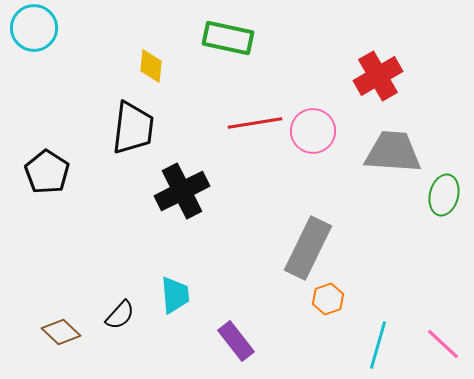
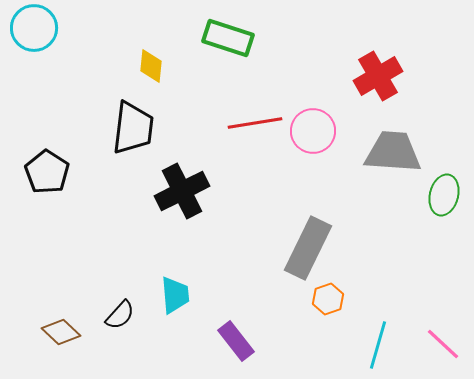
green rectangle: rotated 6 degrees clockwise
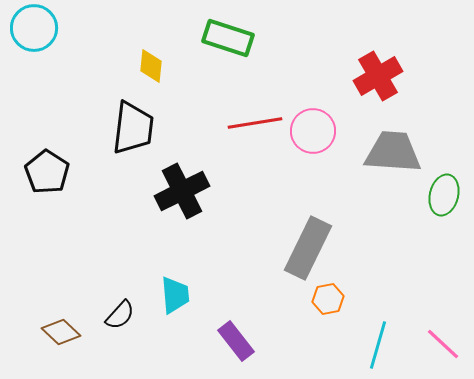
orange hexagon: rotated 8 degrees clockwise
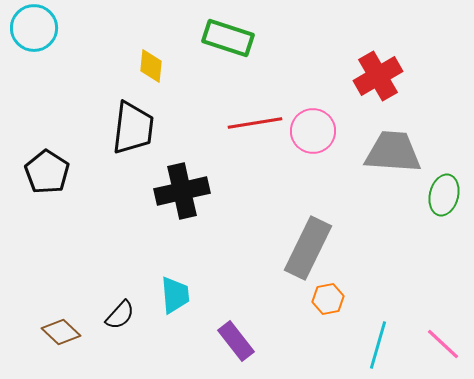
black cross: rotated 14 degrees clockwise
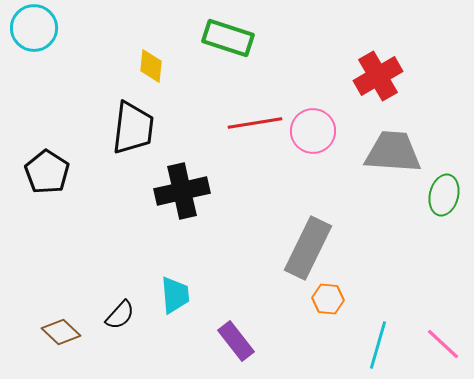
orange hexagon: rotated 16 degrees clockwise
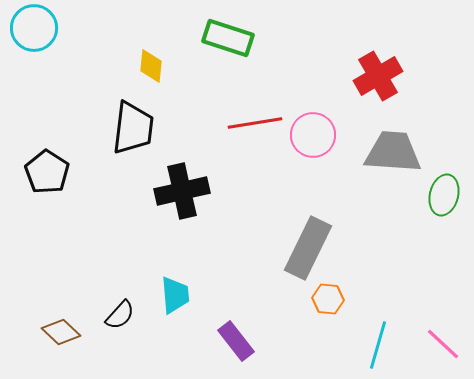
pink circle: moved 4 px down
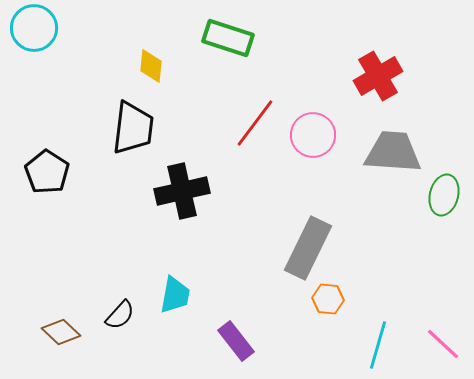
red line: rotated 44 degrees counterclockwise
cyan trapezoid: rotated 15 degrees clockwise
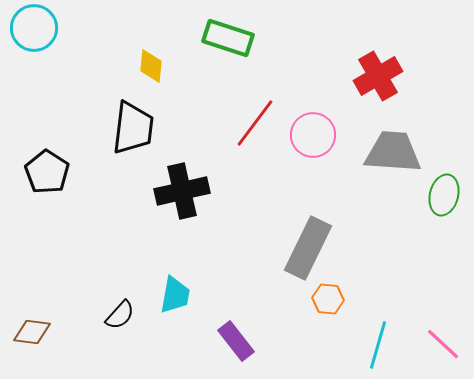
brown diamond: moved 29 px left; rotated 36 degrees counterclockwise
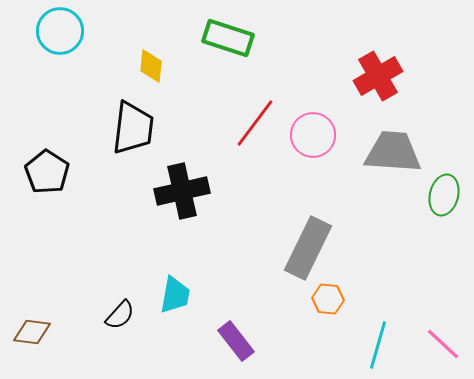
cyan circle: moved 26 px right, 3 px down
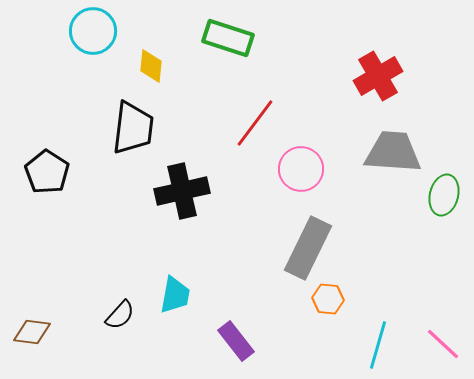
cyan circle: moved 33 px right
pink circle: moved 12 px left, 34 px down
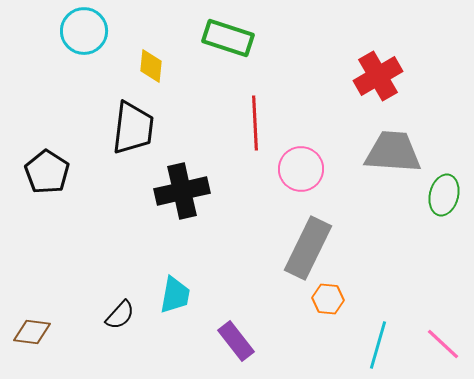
cyan circle: moved 9 px left
red line: rotated 40 degrees counterclockwise
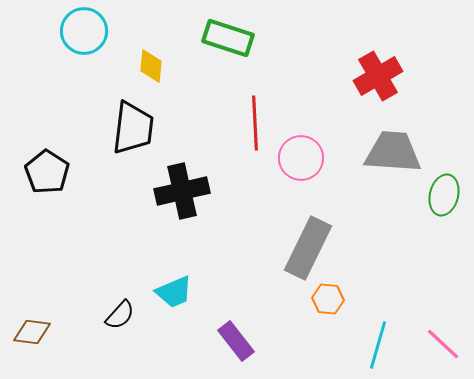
pink circle: moved 11 px up
cyan trapezoid: moved 1 px left, 3 px up; rotated 57 degrees clockwise
